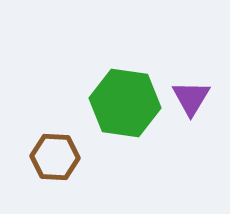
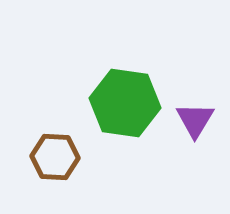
purple triangle: moved 4 px right, 22 px down
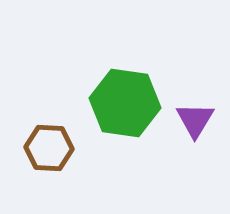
brown hexagon: moved 6 px left, 9 px up
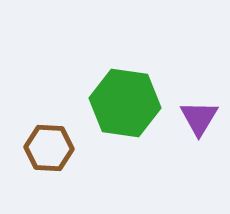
purple triangle: moved 4 px right, 2 px up
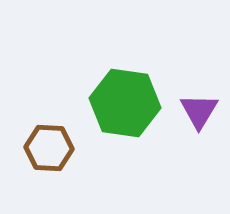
purple triangle: moved 7 px up
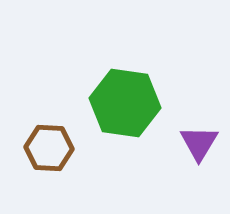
purple triangle: moved 32 px down
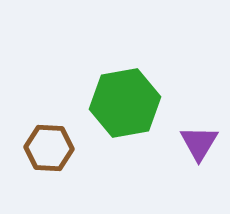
green hexagon: rotated 18 degrees counterclockwise
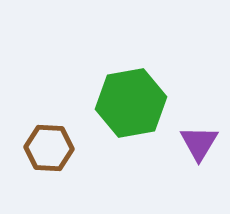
green hexagon: moved 6 px right
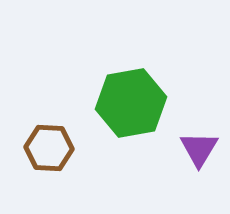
purple triangle: moved 6 px down
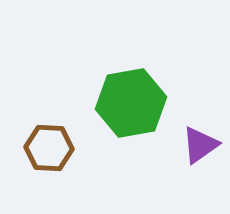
purple triangle: moved 1 px right, 4 px up; rotated 24 degrees clockwise
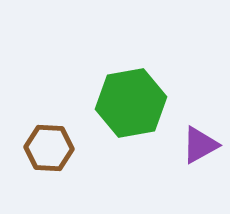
purple triangle: rotated 6 degrees clockwise
